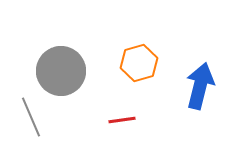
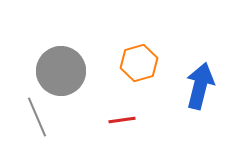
gray line: moved 6 px right
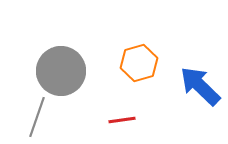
blue arrow: rotated 60 degrees counterclockwise
gray line: rotated 42 degrees clockwise
